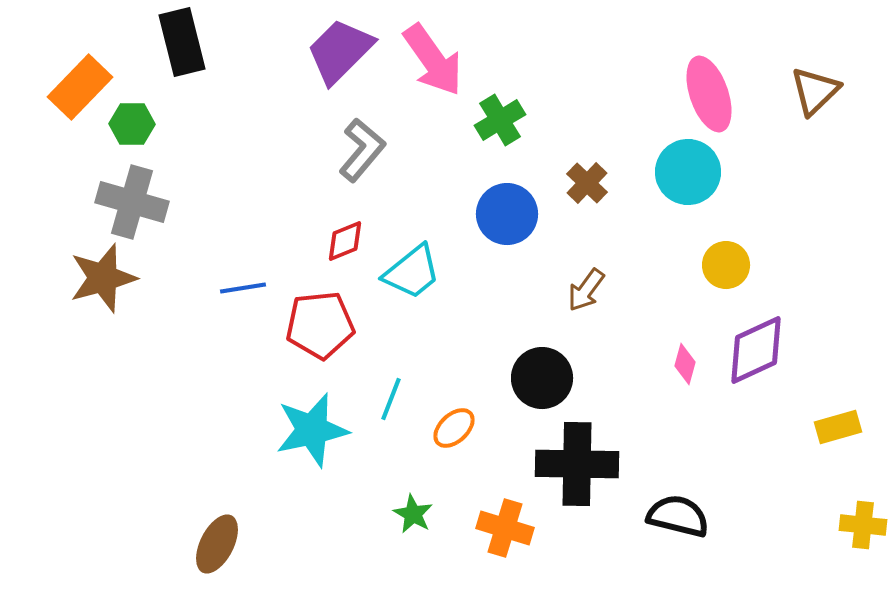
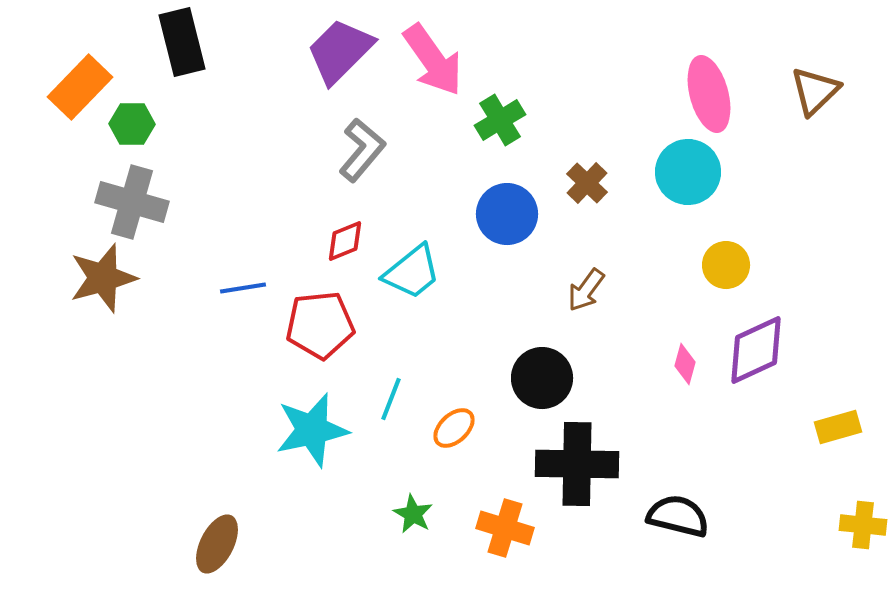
pink ellipse: rotated 4 degrees clockwise
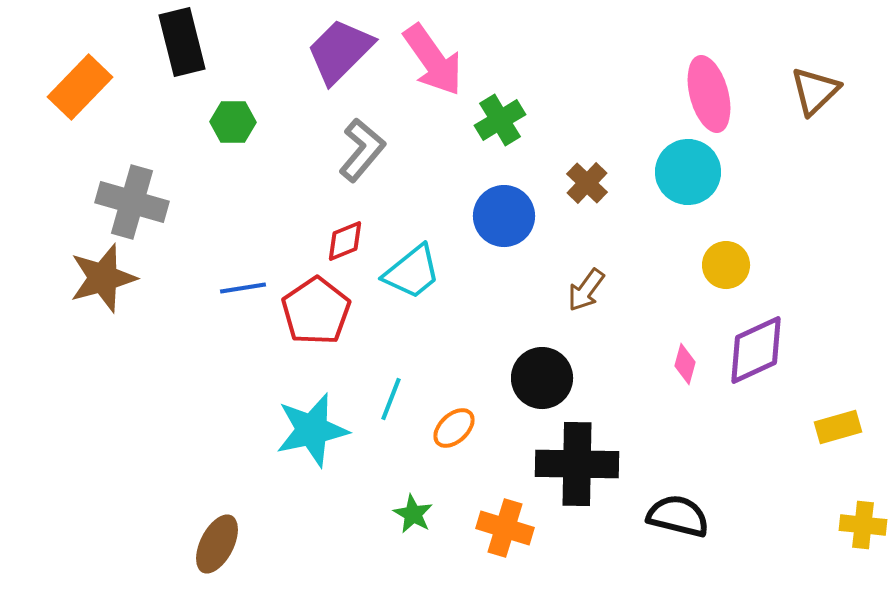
green hexagon: moved 101 px right, 2 px up
blue circle: moved 3 px left, 2 px down
red pentagon: moved 4 px left, 14 px up; rotated 28 degrees counterclockwise
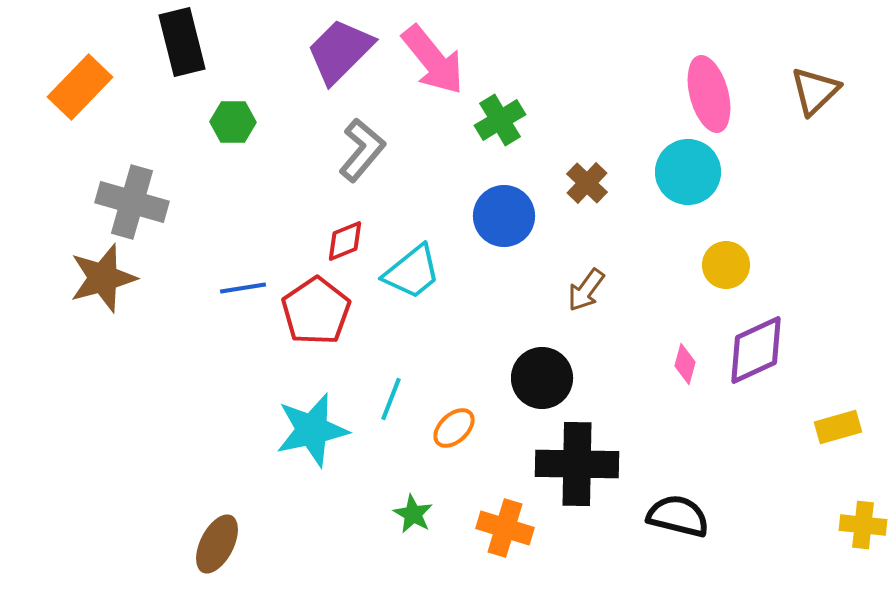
pink arrow: rotated 4 degrees counterclockwise
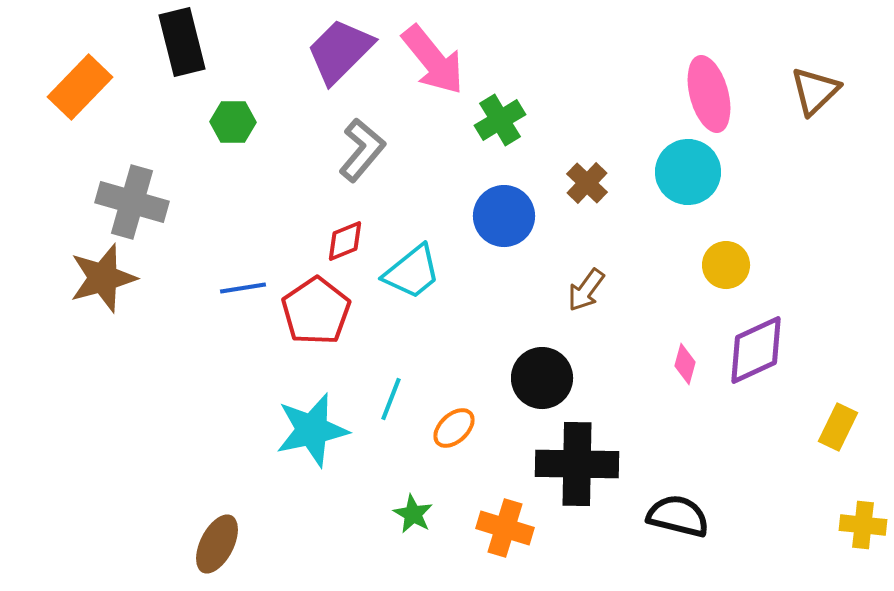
yellow rectangle: rotated 48 degrees counterclockwise
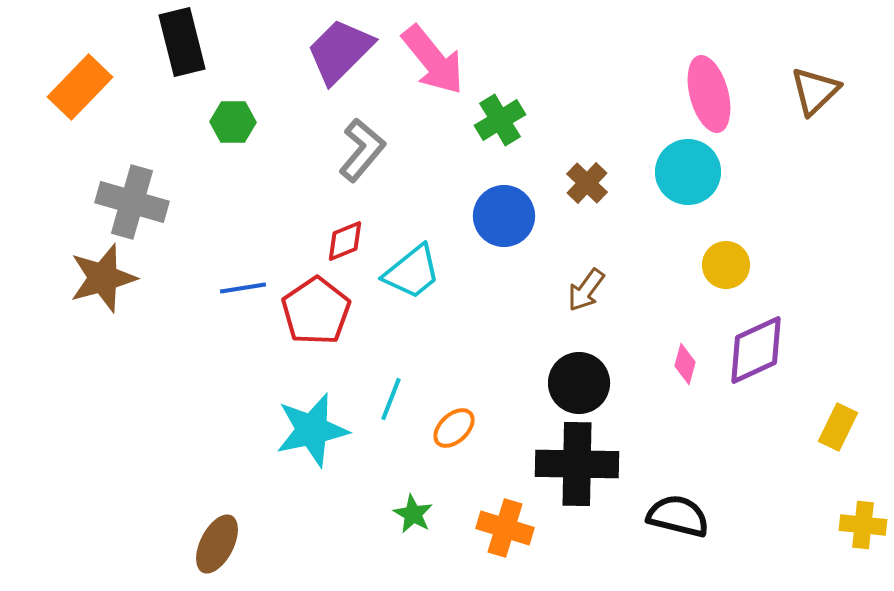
black circle: moved 37 px right, 5 px down
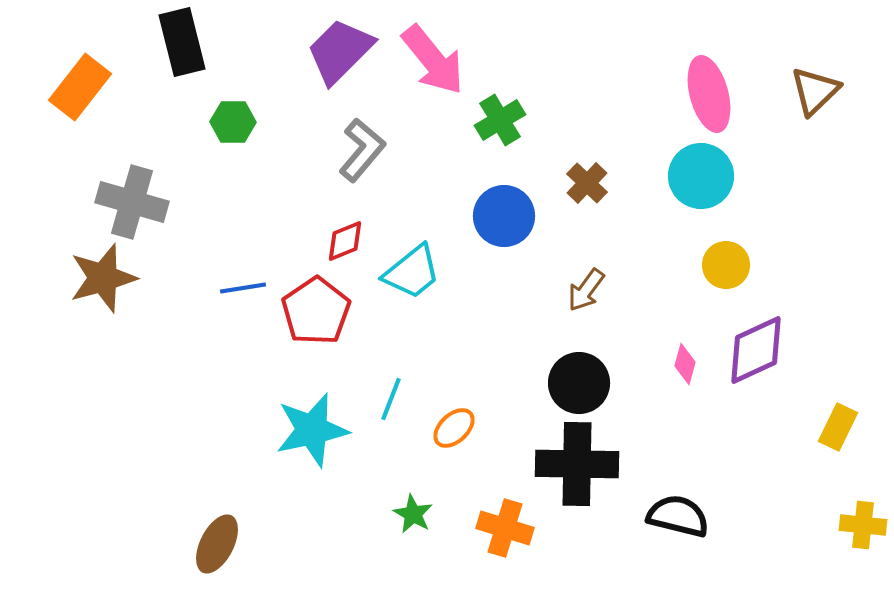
orange rectangle: rotated 6 degrees counterclockwise
cyan circle: moved 13 px right, 4 px down
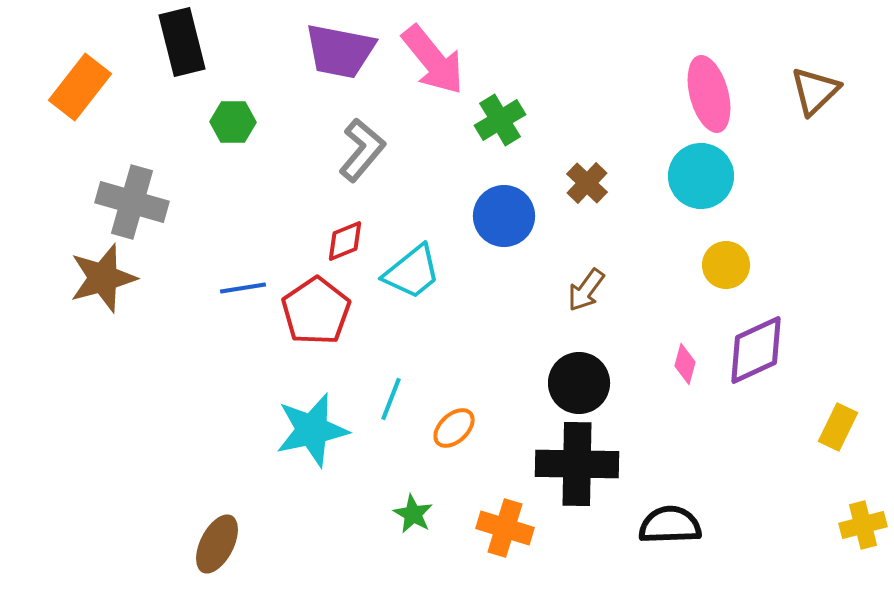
purple trapezoid: rotated 124 degrees counterclockwise
black semicircle: moved 8 px left, 9 px down; rotated 16 degrees counterclockwise
yellow cross: rotated 21 degrees counterclockwise
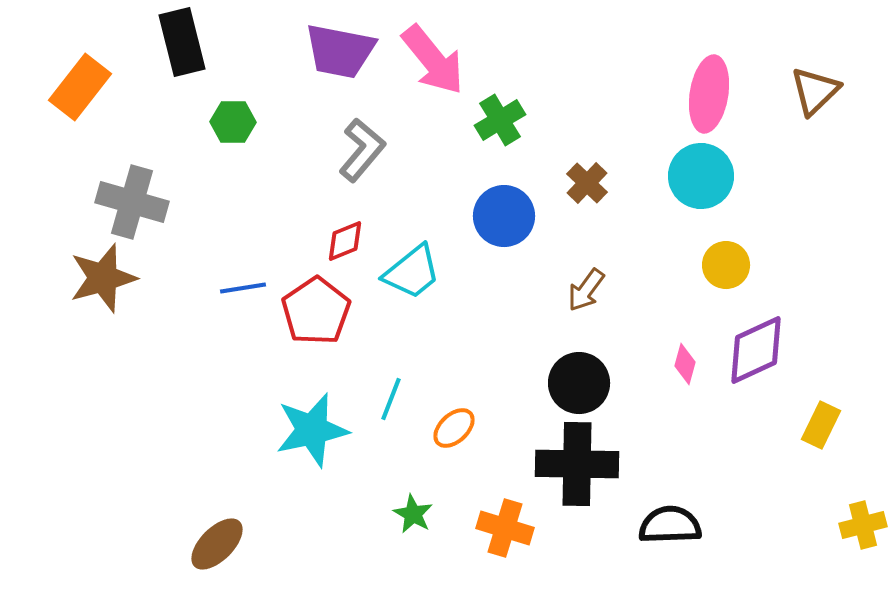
pink ellipse: rotated 24 degrees clockwise
yellow rectangle: moved 17 px left, 2 px up
brown ellipse: rotated 18 degrees clockwise
